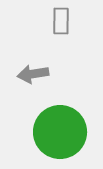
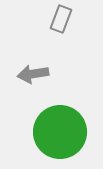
gray rectangle: moved 2 px up; rotated 20 degrees clockwise
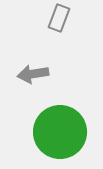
gray rectangle: moved 2 px left, 1 px up
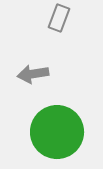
green circle: moved 3 px left
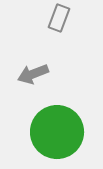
gray arrow: rotated 12 degrees counterclockwise
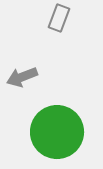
gray arrow: moved 11 px left, 3 px down
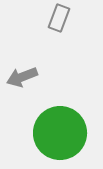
green circle: moved 3 px right, 1 px down
